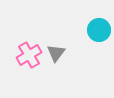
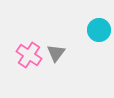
pink cross: rotated 25 degrees counterclockwise
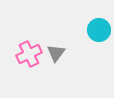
pink cross: moved 1 px up; rotated 30 degrees clockwise
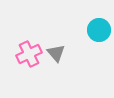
gray triangle: rotated 18 degrees counterclockwise
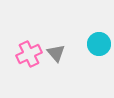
cyan circle: moved 14 px down
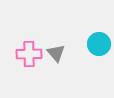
pink cross: rotated 25 degrees clockwise
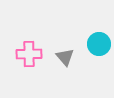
gray triangle: moved 9 px right, 4 px down
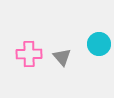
gray triangle: moved 3 px left
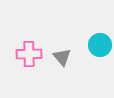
cyan circle: moved 1 px right, 1 px down
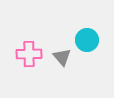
cyan circle: moved 13 px left, 5 px up
